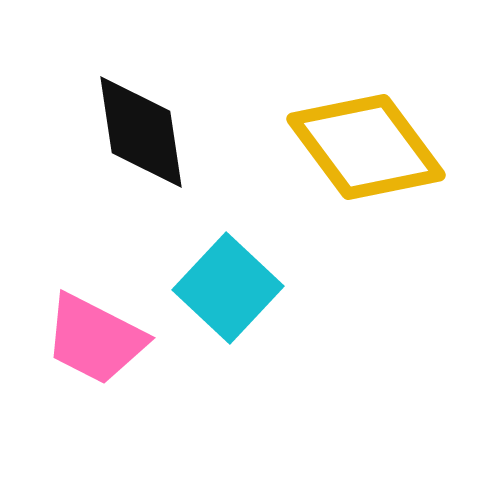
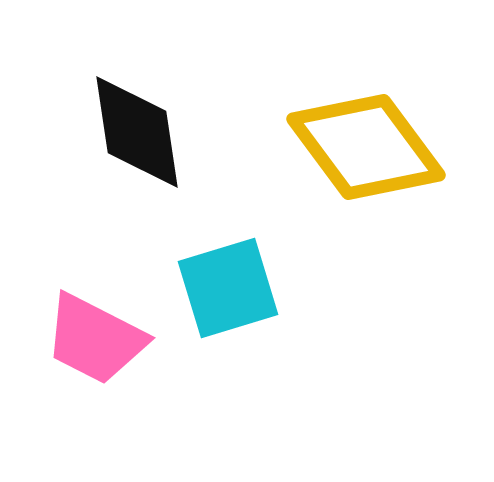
black diamond: moved 4 px left
cyan square: rotated 30 degrees clockwise
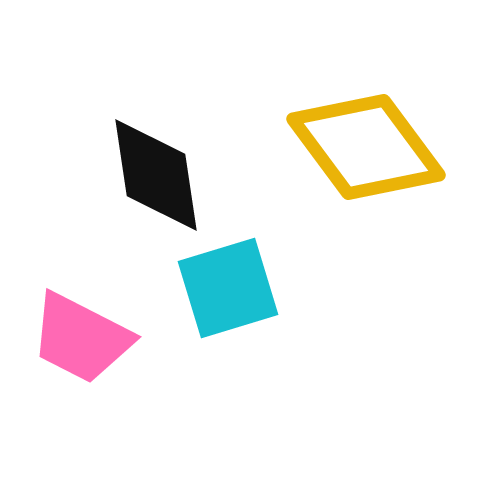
black diamond: moved 19 px right, 43 px down
pink trapezoid: moved 14 px left, 1 px up
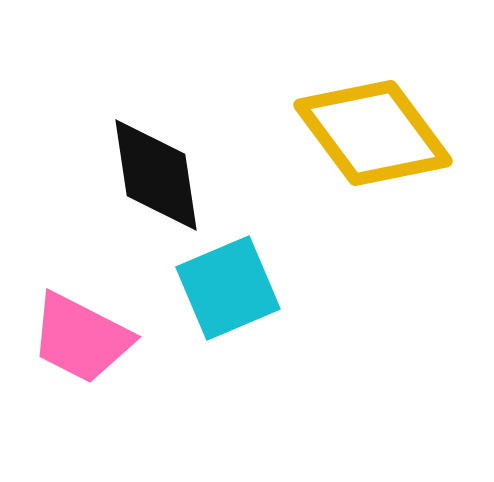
yellow diamond: moved 7 px right, 14 px up
cyan square: rotated 6 degrees counterclockwise
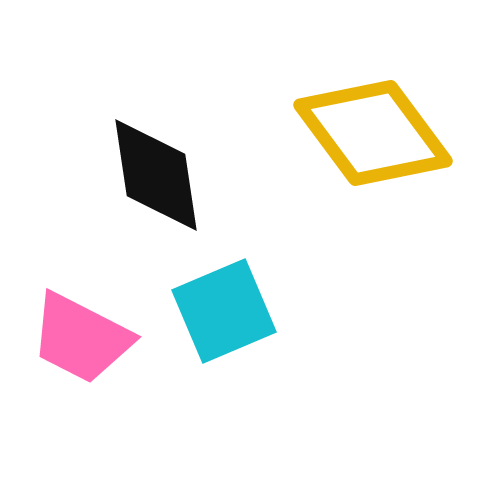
cyan square: moved 4 px left, 23 px down
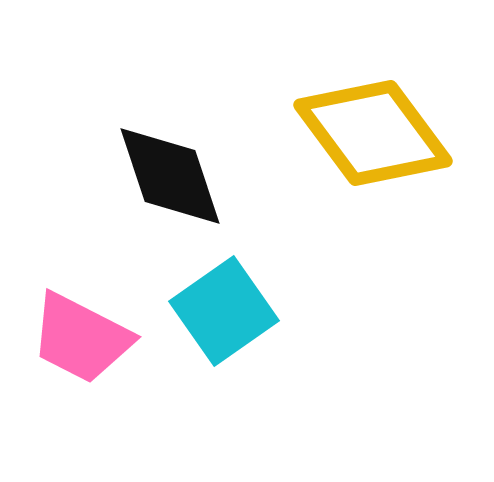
black diamond: moved 14 px right, 1 px down; rotated 10 degrees counterclockwise
cyan square: rotated 12 degrees counterclockwise
